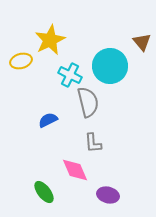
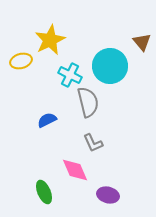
blue semicircle: moved 1 px left
gray L-shape: rotated 20 degrees counterclockwise
green ellipse: rotated 15 degrees clockwise
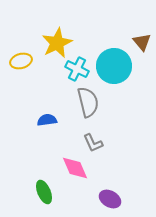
yellow star: moved 7 px right, 3 px down
cyan circle: moved 4 px right
cyan cross: moved 7 px right, 6 px up
blue semicircle: rotated 18 degrees clockwise
pink diamond: moved 2 px up
purple ellipse: moved 2 px right, 4 px down; rotated 15 degrees clockwise
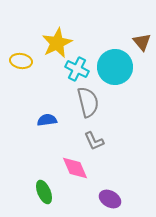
yellow ellipse: rotated 25 degrees clockwise
cyan circle: moved 1 px right, 1 px down
gray L-shape: moved 1 px right, 2 px up
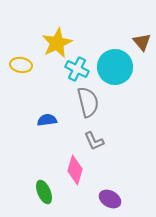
yellow ellipse: moved 4 px down
pink diamond: moved 2 px down; rotated 40 degrees clockwise
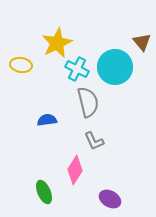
pink diamond: rotated 16 degrees clockwise
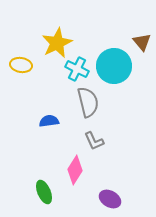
cyan circle: moved 1 px left, 1 px up
blue semicircle: moved 2 px right, 1 px down
